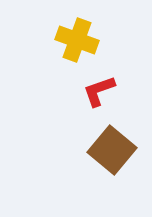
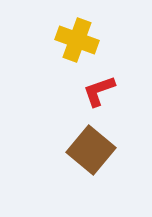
brown square: moved 21 px left
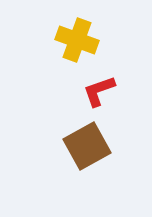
brown square: moved 4 px left, 4 px up; rotated 21 degrees clockwise
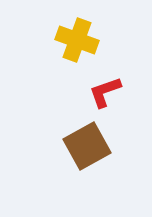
red L-shape: moved 6 px right, 1 px down
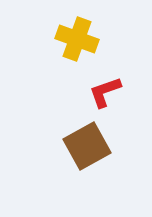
yellow cross: moved 1 px up
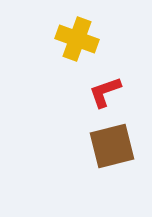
brown square: moved 25 px right; rotated 15 degrees clockwise
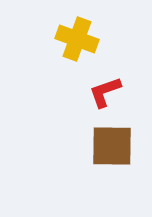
brown square: rotated 15 degrees clockwise
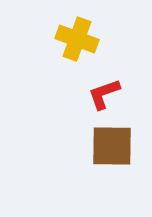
red L-shape: moved 1 px left, 2 px down
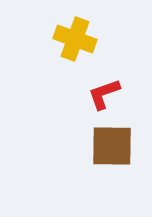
yellow cross: moved 2 px left
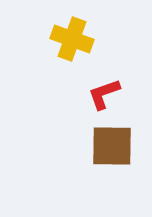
yellow cross: moved 3 px left
